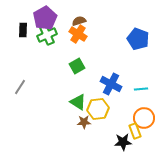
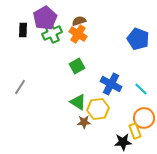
green cross: moved 5 px right, 2 px up
cyan line: rotated 48 degrees clockwise
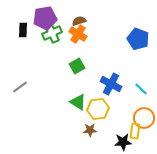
purple pentagon: rotated 20 degrees clockwise
gray line: rotated 21 degrees clockwise
brown star: moved 6 px right, 8 px down
yellow rectangle: rotated 28 degrees clockwise
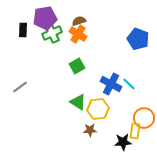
cyan line: moved 12 px left, 5 px up
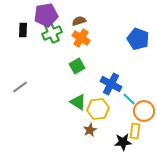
purple pentagon: moved 1 px right, 3 px up
orange cross: moved 3 px right, 4 px down
cyan line: moved 15 px down
orange circle: moved 7 px up
brown star: rotated 24 degrees counterclockwise
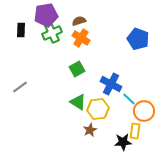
black rectangle: moved 2 px left
green square: moved 3 px down
